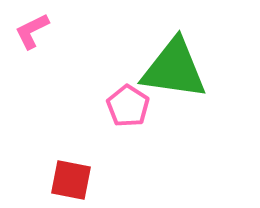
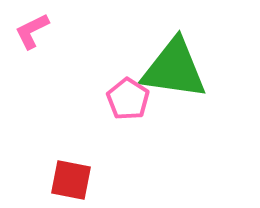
pink pentagon: moved 7 px up
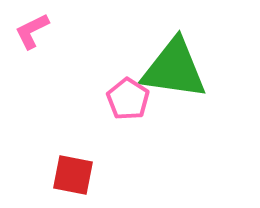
red square: moved 2 px right, 5 px up
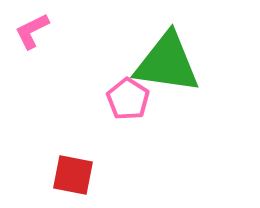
green triangle: moved 7 px left, 6 px up
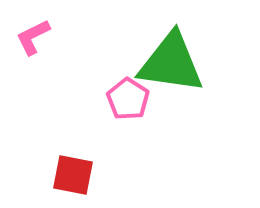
pink L-shape: moved 1 px right, 6 px down
green triangle: moved 4 px right
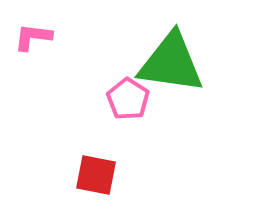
pink L-shape: rotated 33 degrees clockwise
red square: moved 23 px right
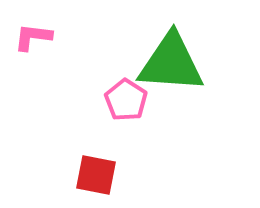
green triangle: rotated 4 degrees counterclockwise
pink pentagon: moved 2 px left, 1 px down
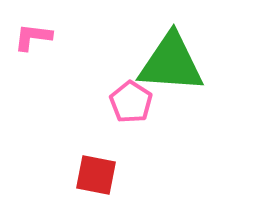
pink pentagon: moved 5 px right, 2 px down
